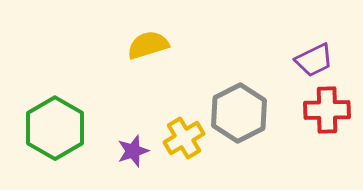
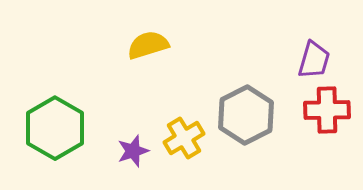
purple trapezoid: rotated 48 degrees counterclockwise
gray hexagon: moved 7 px right, 2 px down
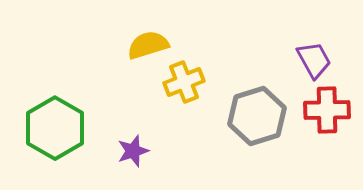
purple trapezoid: rotated 45 degrees counterclockwise
gray hexagon: moved 11 px right, 1 px down; rotated 10 degrees clockwise
yellow cross: moved 56 px up; rotated 9 degrees clockwise
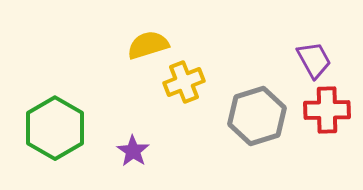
purple star: rotated 20 degrees counterclockwise
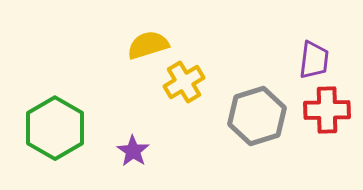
purple trapezoid: rotated 36 degrees clockwise
yellow cross: rotated 9 degrees counterclockwise
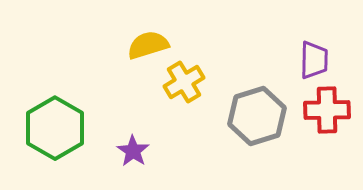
purple trapezoid: rotated 6 degrees counterclockwise
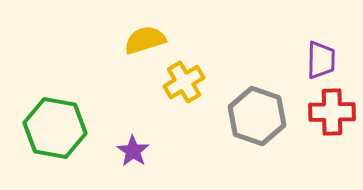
yellow semicircle: moved 3 px left, 5 px up
purple trapezoid: moved 7 px right
red cross: moved 5 px right, 2 px down
gray hexagon: rotated 24 degrees counterclockwise
green hexagon: rotated 20 degrees counterclockwise
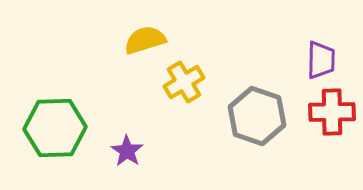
green hexagon: rotated 12 degrees counterclockwise
purple star: moved 6 px left
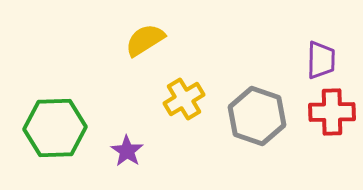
yellow semicircle: rotated 15 degrees counterclockwise
yellow cross: moved 17 px down
